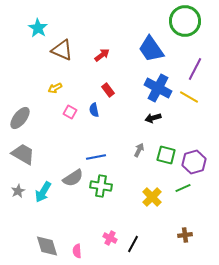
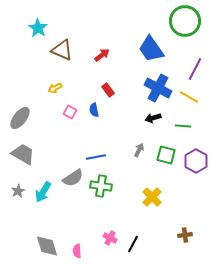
purple hexagon: moved 2 px right, 1 px up; rotated 15 degrees counterclockwise
green line: moved 62 px up; rotated 28 degrees clockwise
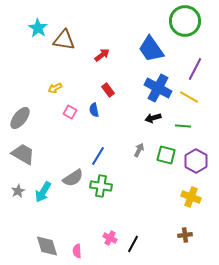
brown triangle: moved 2 px right, 10 px up; rotated 15 degrees counterclockwise
blue line: moved 2 px right, 1 px up; rotated 48 degrees counterclockwise
yellow cross: moved 39 px right; rotated 24 degrees counterclockwise
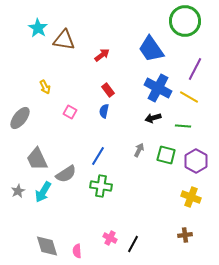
yellow arrow: moved 10 px left, 1 px up; rotated 88 degrees counterclockwise
blue semicircle: moved 10 px right, 1 px down; rotated 24 degrees clockwise
gray trapezoid: moved 14 px right, 5 px down; rotated 145 degrees counterclockwise
gray semicircle: moved 7 px left, 4 px up
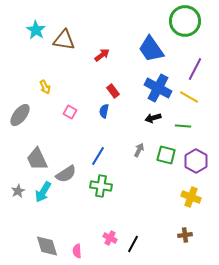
cyan star: moved 2 px left, 2 px down
red rectangle: moved 5 px right, 1 px down
gray ellipse: moved 3 px up
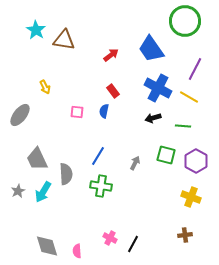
red arrow: moved 9 px right
pink square: moved 7 px right; rotated 24 degrees counterclockwise
gray arrow: moved 4 px left, 13 px down
gray semicircle: rotated 60 degrees counterclockwise
